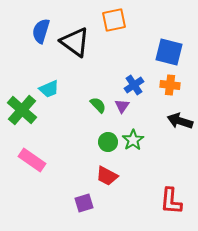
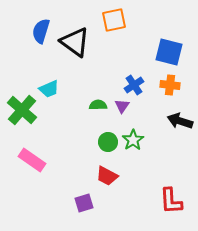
green semicircle: rotated 48 degrees counterclockwise
red L-shape: rotated 8 degrees counterclockwise
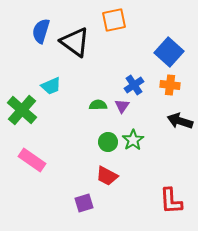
blue square: rotated 28 degrees clockwise
cyan trapezoid: moved 2 px right, 3 px up
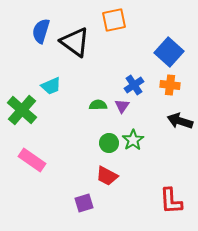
green circle: moved 1 px right, 1 px down
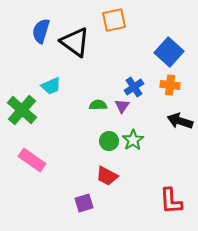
blue cross: moved 2 px down
green circle: moved 2 px up
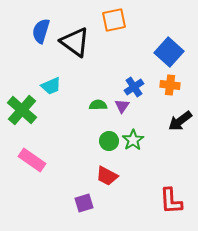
black arrow: rotated 55 degrees counterclockwise
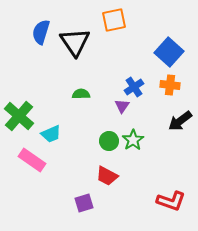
blue semicircle: moved 1 px down
black triangle: rotated 20 degrees clockwise
cyan trapezoid: moved 48 px down
green semicircle: moved 17 px left, 11 px up
green cross: moved 3 px left, 6 px down
red L-shape: rotated 68 degrees counterclockwise
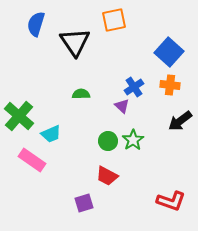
blue semicircle: moved 5 px left, 8 px up
purple triangle: rotated 21 degrees counterclockwise
green circle: moved 1 px left
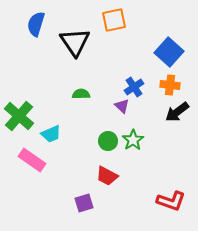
black arrow: moved 3 px left, 9 px up
